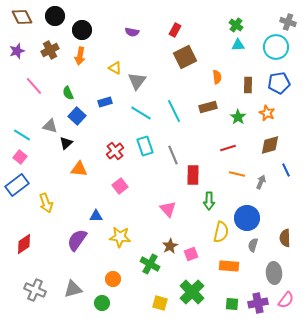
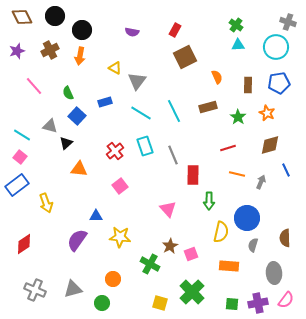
orange semicircle at (217, 77): rotated 16 degrees counterclockwise
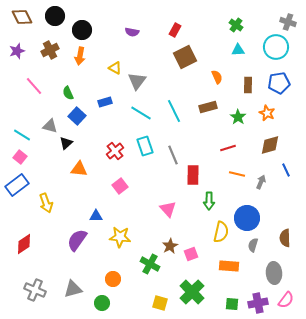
cyan triangle at (238, 45): moved 5 px down
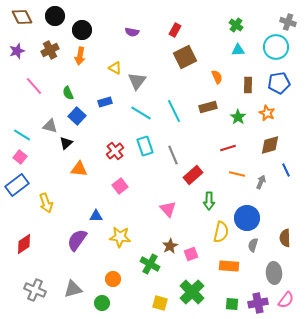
red rectangle at (193, 175): rotated 48 degrees clockwise
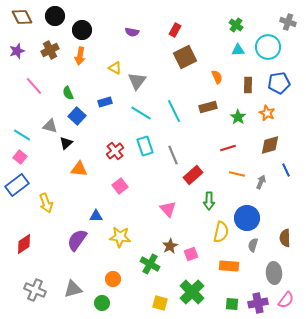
cyan circle at (276, 47): moved 8 px left
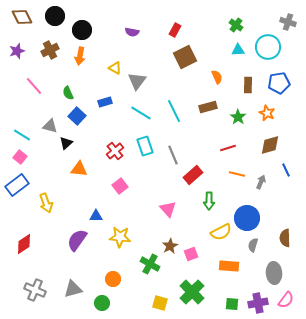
yellow semicircle at (221, 232): rotated 50 degrees clockwise
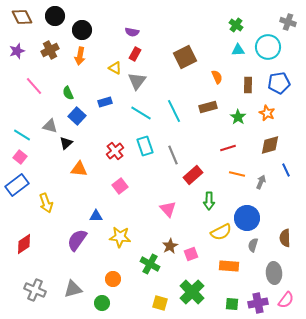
red rectangle at (175, 30): moved 40 px left, 24 px down
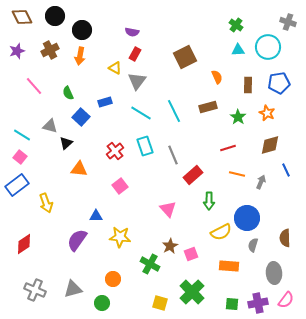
blue square at (77, 116): moved 4 px right, 1 px down
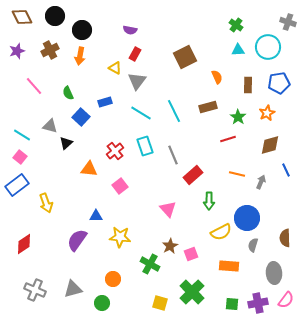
purple semicircle at (132, 32): moved 2 px left, 2 px up
orange star at (267, 113): rotated 21 degrees clockwise
red line at (228, 148): moved 9 px up
orange triangle at (79, 169): moved 10 px right
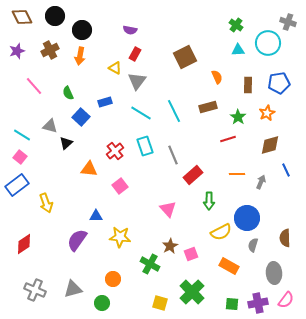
cyan circle at (268, 47): moved 4 px up
orange line at (237, 174): rotated 14 degrees counterclockwise
orange rectangle at (229, 266): rotated 24 degrees clockwise
